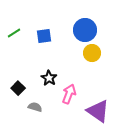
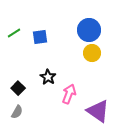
blue circle: moved 4 px right
blue square: moved 4 px left, 1 px down
black star: moved 1 px left, 1 px up
gray semicircle: moved 18 px left, 5 px down; rotated 104 degrees clockwise
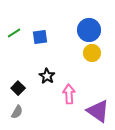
black star: moved 1 px left, 1 px up
pink arrow: rotated 24 degrees counterclockwise
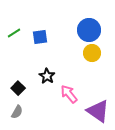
pink arrow: rotated 36 degrees counterclockwise
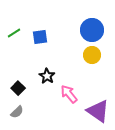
blue circle: moved 3 px right
yellow circle: moved 2 px down
gray semicircle: rotated 16 degrees clockwise
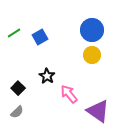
blue square: rotated 21 degrees counterclockwise
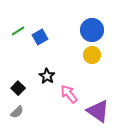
green line: moved 4 px right, 2 px up
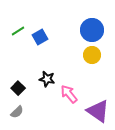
black star: moved 3 px down; rotated 21 degrees counterclockwise
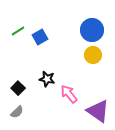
yellow circle: moved 1 px right
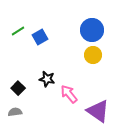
gray semicircle: moved 2 px left; rotated 144 degrees counterclockwise
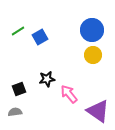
black star: rotated 21 degrees counterclockwise
black square: moved 1 px right, 1 px down; rotated 24 degrees clockwise
